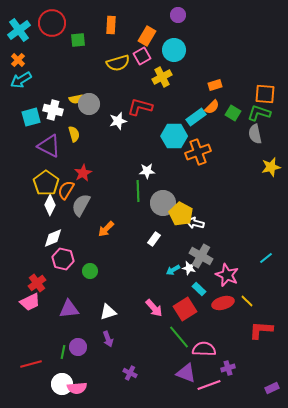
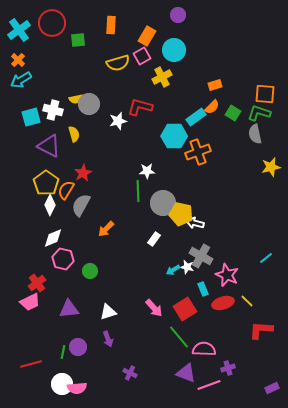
yellow pentagon at (181, 214): rotated 15 degrees counterclockwise
white star at (189, 268): moved 2 px left, 1 px up
cyan rectangle at (199, 289): moved 4 px right; rotated 24 degrees clockwise
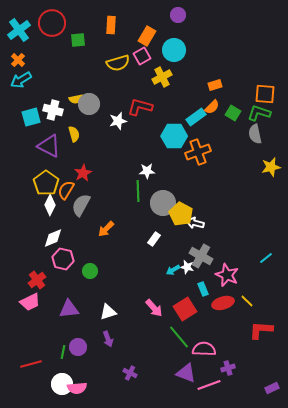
yellow pentagon at (181, 214): rotated 15 degrees clockwise
red cross at (37, 283): moved 3 px up
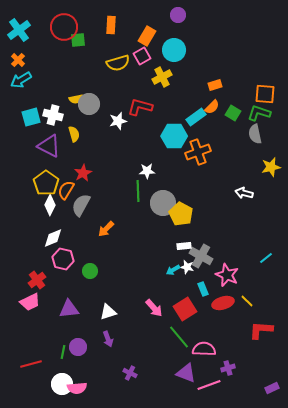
red circle at (52, 23): moved 12 px right, 4 px down
white cross at (53, 110): moved 5 px down
white arrow at (195, 223): moved 49 px right, 30 px up
white rectangle at (154, 239): moved 30 px right, 7 px down; rotated 48 degrees clockwise
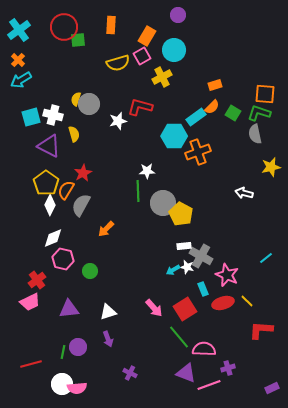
yellow semicircle at (76, 99): rotated 120 degrees clockwise
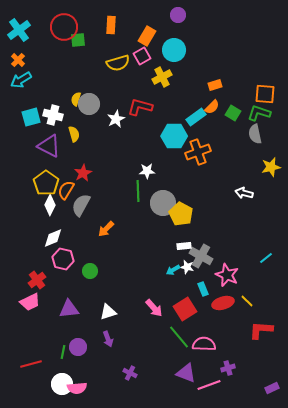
white star at (118, 121): moved 2 px left, 2 px up; rotated 12 degrees counterclockwise
pink semicircle at (204, 349): moved 5 px up
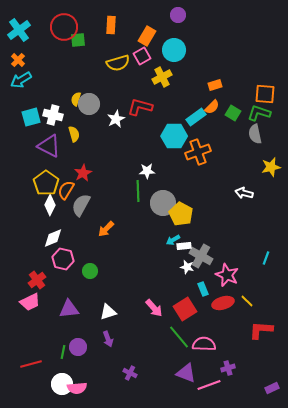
cyan line at (266, 258): rotated 32 degrees counterclockwise
cyan arrow at (173, 270): moved 30 px up
